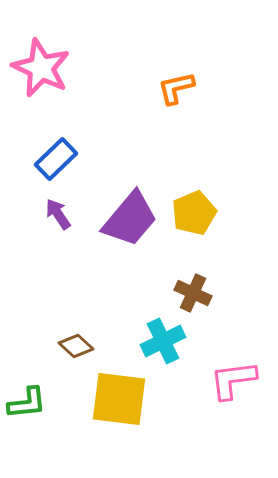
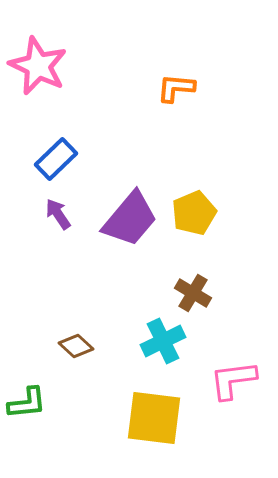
pink star: moved 3 px left, 2 px up
orange L-shape: rotated 18 degrees clockwise
brown cross: rotated 6 degrees clockwise
yellow square: moved 35 px right, 19 px down
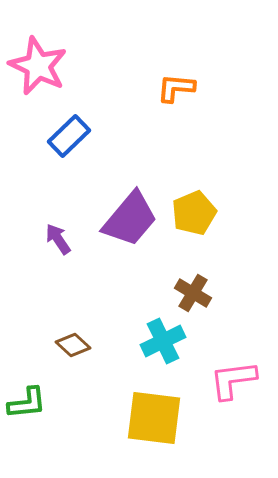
blue rectangle: moved 13 px right, 23 px up
purple arrow: moved 25 px down
brown diamond: moved 3 px left, 1 px up
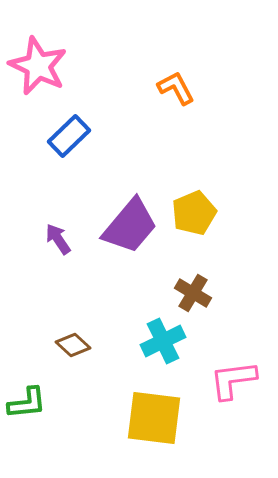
orange L-shape: rotated 57 degrees clockwise
purple trapezoid: moved 7 px down
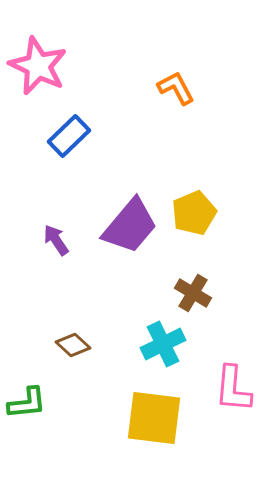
purple arrow: moved 2 px left, 1 px down
cyan cross: moved 3 px down
pink L-shape: moved 9 px down; rotated 78 degrees counterclockwise
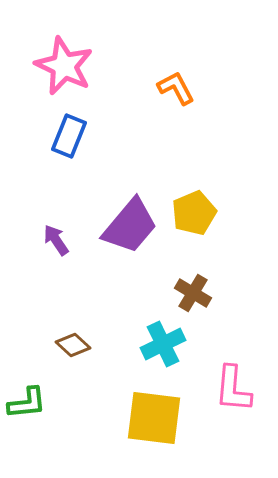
pink star: moved 26 px right
blue rectangle: rotated 24 degrees counterclockwise
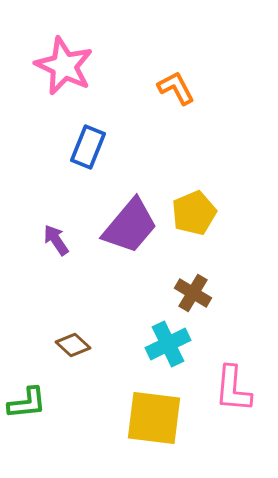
blue rectangle: moved 19 px right, 11 px down
cyan cross: moved 5 px right
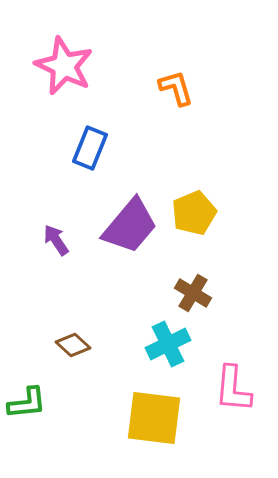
orange L-shape: rotated 12 degrees clockwise
blue rectangle: moved 2 px right, 1 px down
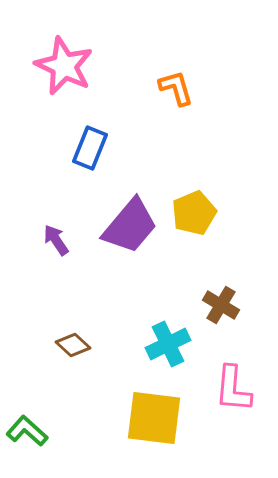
brown cross: moved 28 px right, 12 px down
green L-shape: moved 28 px down; rotated 132 degrees counterclockwise
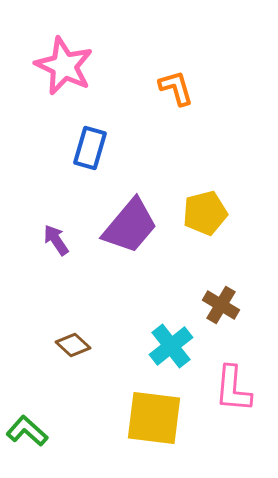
blue rectangle: rotated 6 degrees counterclockwise
yellow pentagon: moved 11 px right; rotated 9 degrees clockwise
cyan cross: moved 3 px right, 2 px down; rotated 12 degrees counterclockwise
